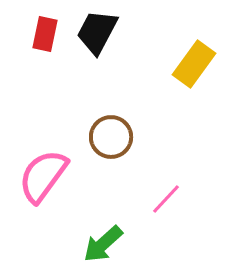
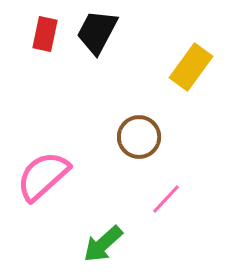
yellow rectangle: moved 3 px left, 3 px down
brown circle: moved 28 px right
pink semicircle: rotated 12 degrees clockwise
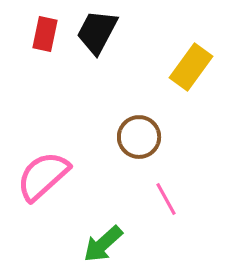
pink line: rotated 72 degrees counterclockwise
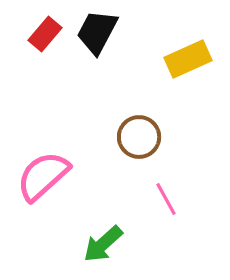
red rectangle: rotated 28 degrees clockwise
yellow rectangle: moved 3 px left, 8 px up; rotated 30 degrees clockwise
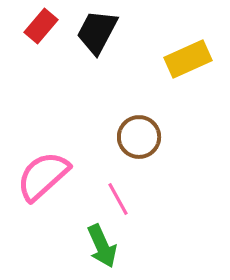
red rectangle: moved 4 px left, 8 px up
pink line: moved 48 px left
green arrow: moved 1 px left, 2 px down; rotated 72 degrees counterclockwise
